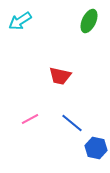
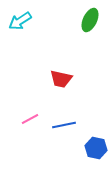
green ellipse: moved 1 px right, 1 px up
red trapezoid: moved 1 px right, 3 px down
blue line: moved 8 px left, 2 px down; rotated 50 degrees counterclockwise
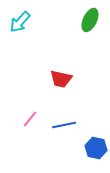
cyan arrow: moved 1 px down; rotated 15 degrees counterclockwise
pink line: rotated 24 degrees counterclockwise
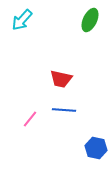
cyan arrow: moved 2 px right, 2 px up
blue line: moved 15 px up; rotated 15 degrees clockwise
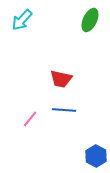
blue hexagon: moved 8 px down; rotated 15 degrees clockwise
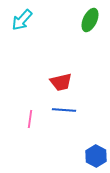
red trapezoid: moved 3 px down; rotated 25 degrees counterclockwise
pink line: rotated 30 degrees counterclockwise
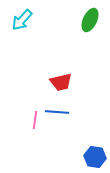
blue line: moved 7 px left, 2 px down
pink line: moved 5 px right, 1 px down
blue hexagon: moved 1 px left, 1 px down; rotated 20 degrees counterclockwise
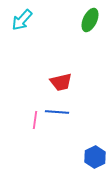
blue hexagon: rotated 25 degrees clockwise
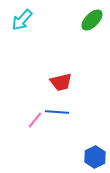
green ellipse: moved 2 px right; rotated 20 degrees clockwise
pink line: rotated 30 degrees clockwise
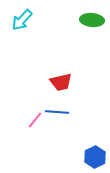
green ellipse: rotated 50 degrees clockwise
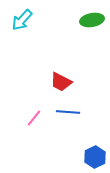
green ellipse: rotated 15 degrees counterclockwise
red trapezoid: rotated 40 degrees clockwise
blue line: moved 11 px right
pink line: moved 1 px left, 2 px up
